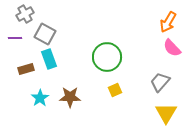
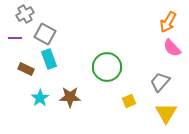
green circle: moved 10 px down
brown rectangle: rotated 42 degrees clockwise
yellow square: moved 14 px right, 11 px down
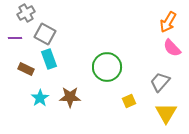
gray cross: moved 1 px right, 1 px up
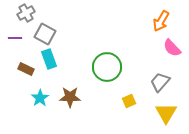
orange arrow: moved 7 px left, 1 px up
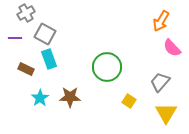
yellow square: rotated 32 degrees counterclockwise
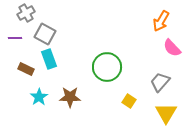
cyan star: moved 1 px left, 1 px up
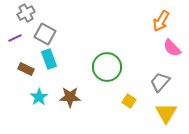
purple line: rotated 24 degrees counterclockwise
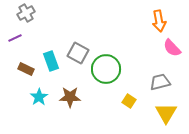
orange arrow: moved 2 px left; rotated 40 degrees counterclockwise
gray square: moved 33 px right, 19 px down
cyan rectangle: moved 2 px right, 2 px down
green circle: moved 1 px left, 2 px down
gray trapezoid: rotated 35 degrees clockwise
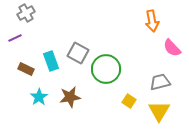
orange arrow: moved 7 px left
brown star: rotated 10 degrees counterclockwise
yellow triangle: moved 7 px left, 2 px up
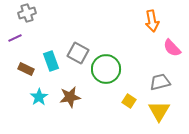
gray cross: moved 1 px right; rotated 12 degrees clockwise
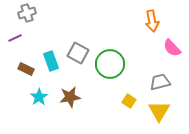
green circle: moved 4 px right, 5 px up
